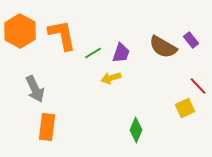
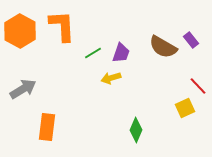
orange L-shape: moved 9 px up; rotated 8 degrees clockwise
gray arrow: moved 12 px left; rotated 96 degrees counterclockwise
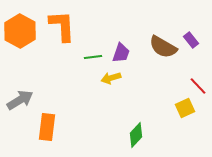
green line: moved 4 px down; rotated 24 degrees clockwise
gray arrow: moved 3 px left, 11 px down
green diamond: moved 5 px down; rotated 20 degrees clockwise
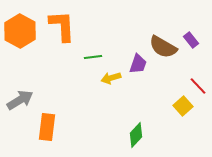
purple trapezoid: moved 17 px right, 11 px down
yellow square: moved 2 px left, 2 px up; rotated 18 degrees counterclockwise
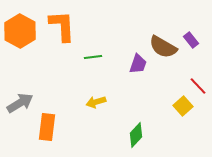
yellow arrow: moved 15 px left, 24 px down
gray arrow: moved 3 px down
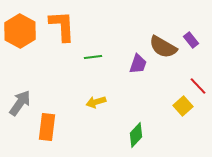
gray arrow: rotated 24 degrees counterclockwise
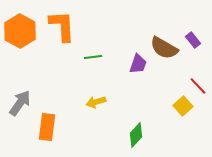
purple rectangle: moved 2 px right
brown semicircle: moved 1 px right, 1 px down
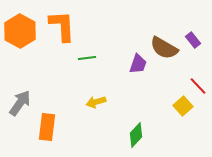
green line: moved 6 px left, 1 px down
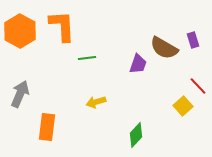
purple rectangle: rotated 21 degrees clockwise
gray arrow: moved 9 px up; rotated 12 degrees counterclockwise
